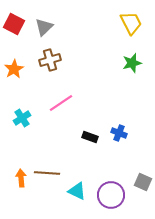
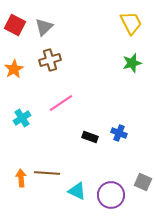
red square: moved 1 px right, 1 px down
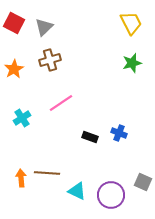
red square: moved 1 px left, 2 px up
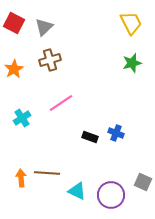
blue cross: moved 3 px left
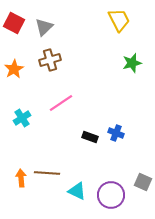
yellow trapezoid: moved 12 px left, 3 px up
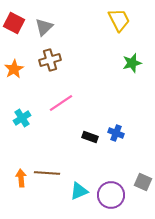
cyan triangle: moved 2 px right; rotated 48 degrees counterclockwise
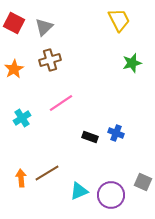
brown line: rotated 35 degrees counterclockwise
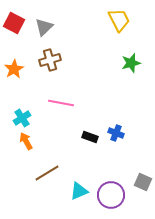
green star: moved 1 px left
pink line: rotated 45 degrees clockwise
orange arrow: moved 5 px right, 37 px up; rotated 24 degrees counterclockwise
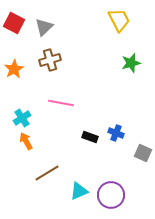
gray square: moved 29 px up
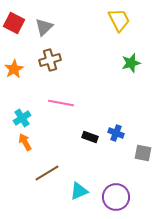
orange arrow: moved 1 px left, 1 px down
gray square: rotated 12 degrees counterclockwise
purple circle: moved 5 px right, 2 px down
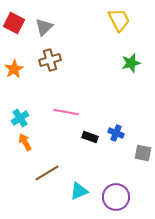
pink line: moved 5 px right, 9 px down
cyan cross: moved 2 px left
